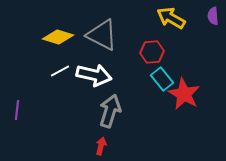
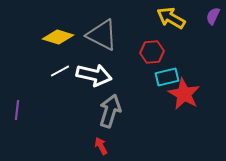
purple semicircle: rotated 30 degrees clockwise
cyan rectangle: moved 5 px right, 2 px up; rotated 65 degrees counterclockwise
red arrow: rotated 42 degrees counterclockwise
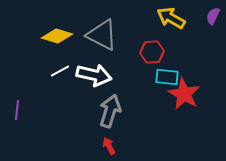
yellow diamond: moved 1 px left, 1 px up
cyan rectangle: rotated 20 degrees clockwise
red arrow: moved 8 px right
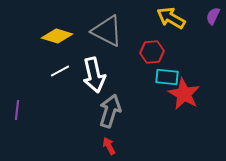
gray triangle: moved 5 px right, 4 px up
white arrow: rotated 64 degrees clockwise
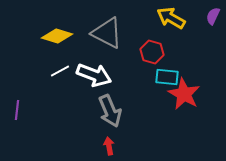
gray triangle: moved 2 px down
red hexagon: rotated 20 degrees clockwise
white arrow: rotated 56 degrees counterclockwise
gray arrow: rotated 140 degrees clockwise
red arrow: rotated 18 degrees clockwise
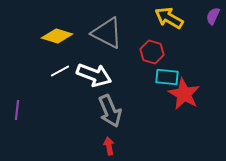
yellow arrow: moved 2 px left
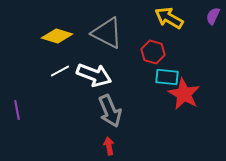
red hexagon: moved 1 px right
purple line: rotated 18 degrees counterclockwise
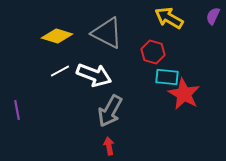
gray arrow: rotated 52 degrees clockwise
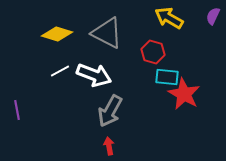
yellow diamond: moved 2 px up
